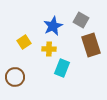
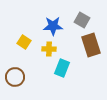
gray square: moved 1 px right
blue star: rotated 24 degrees clockwise
yellow square: rotated 24 degrees counterclockwise
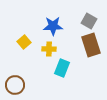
gray square: moved 7 px right, 1 px down
yellow square: rotated 16 degrees clockwise
brown circle: moved 8 px down
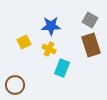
gray square: moved 1 px right, 1 px up
blue star: moved 2 px left
yellow square: rotated 16 degrees clockwise
yellow cross: rotated 24 degrees clockwise
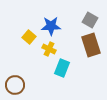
yellow square: moved 5 px right, 5 px up; rotated 24 degrees counterclockwise
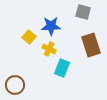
gray square: moved 7 px left, 8 px up; rotated 14 degrees counterclockwise
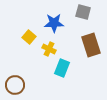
blue star: moved 3 px right, 3 px up
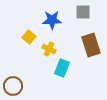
gray square: rotated 14 degrees counterclockwise
blue star: moved 2 px left, 3 px up
brown circle: moved 2 px left, 1 px down
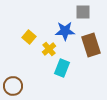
blue star: moved 13 px right, 11 px down
yellow cross: rotated 24 degrees clockwise
